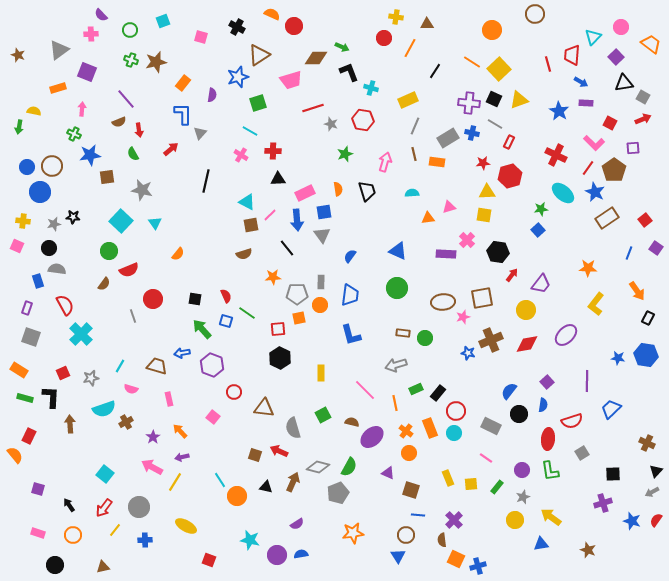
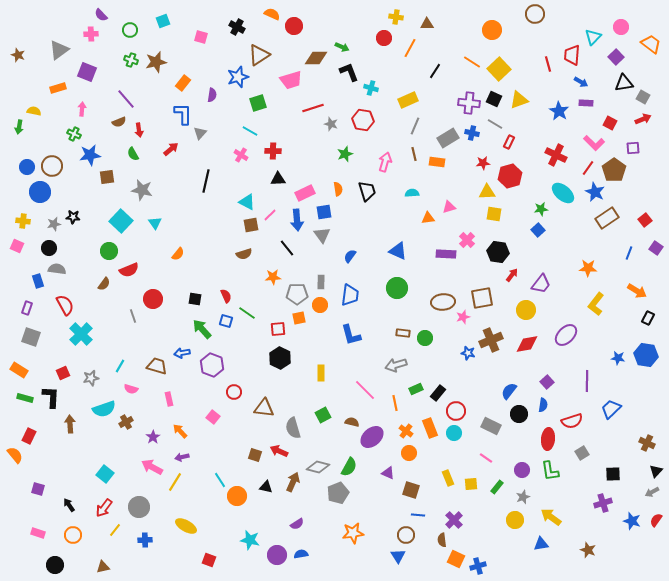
yellow square at (484, 215): moved 10 px right, 1 px up
orange arrow at (637, 291): rotated 24 degrees counterclockwise
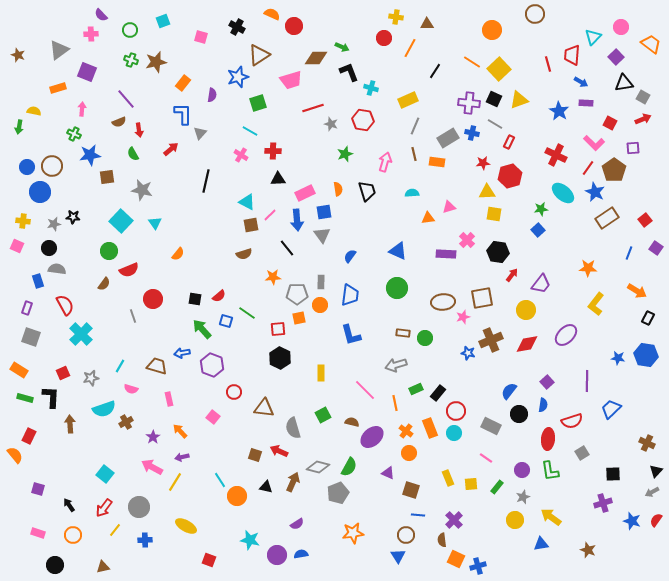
red semicircle at (226, 296): moved 7 px left; rotated 72 degrees clockwise
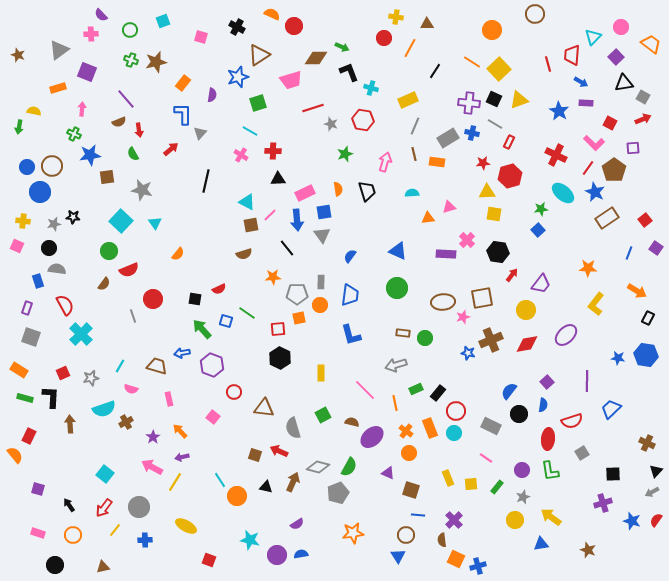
red semicircle at (219, 296): moved 7 px up; rotated 16 degrees clockwise
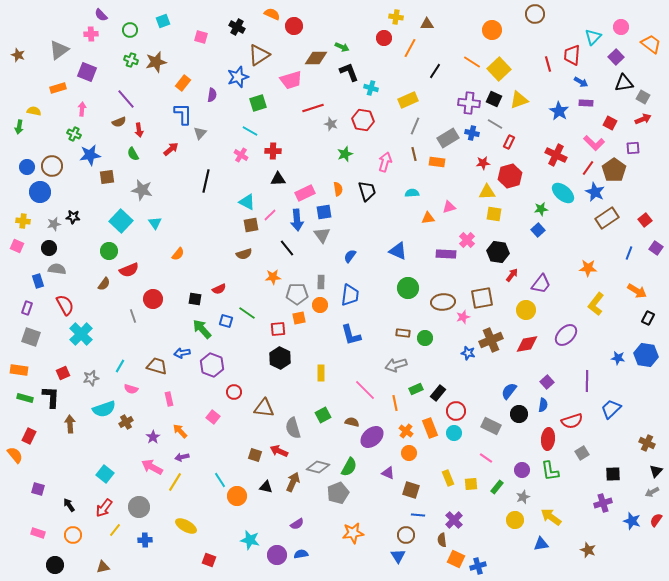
green circle at (397, 288): moved 11 px right
orange rectangle at (19, 370): rotated 24 degrees counterclockwise
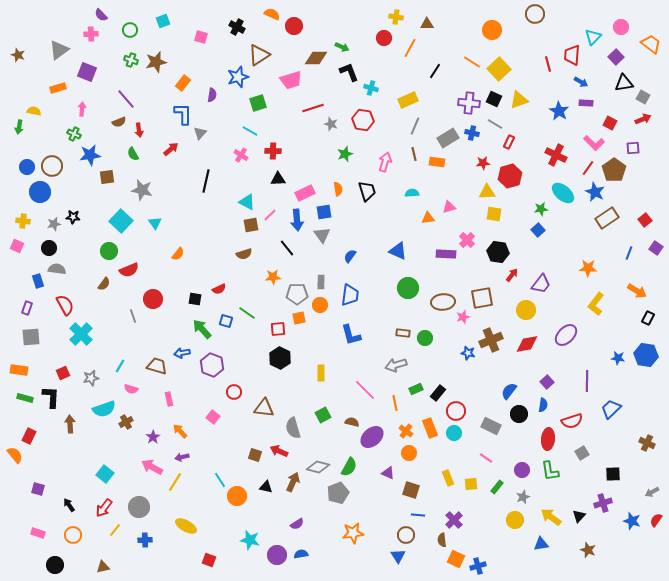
gray square at (31, 337): rotated 24 degrees counterclockwise
black triangle at (656, 471): moved 77 px left, 45 px down
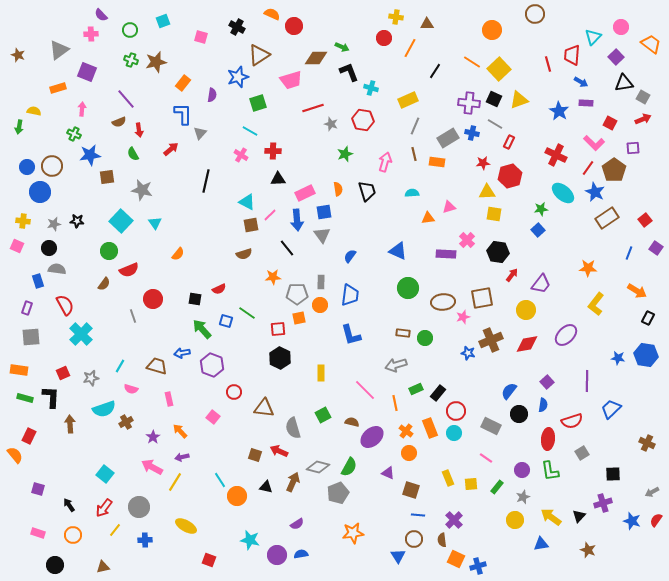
black star at (73, 217): moved 4 px right, 4 px down
brown circle at (406, 535): moved 8 px right, 4 px down
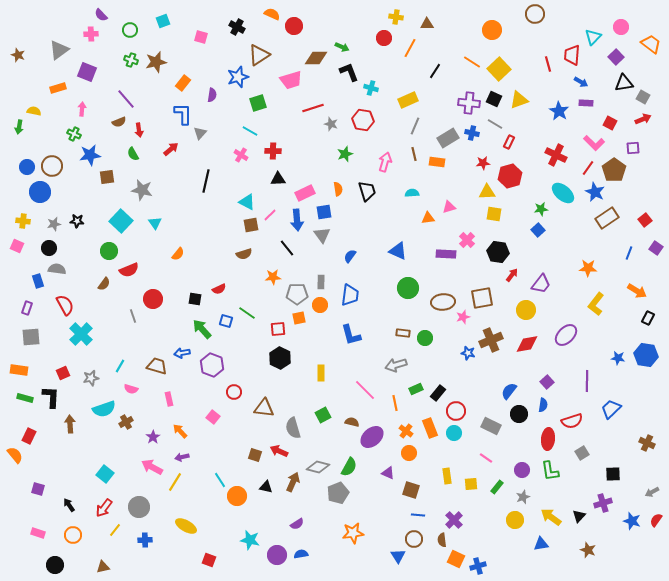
yellow rectangle at (448, 478): moved 1 px left, 2 px up; rotated 14 degrees clockwise
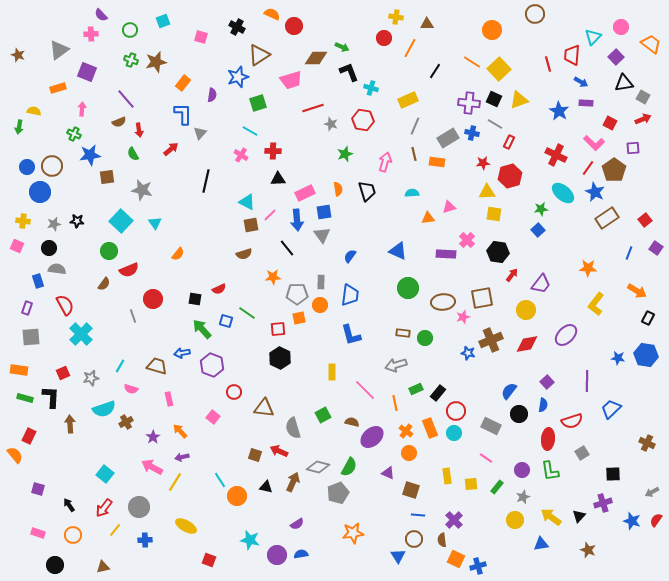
yellow rectangle at (321, 373): moved 11 px right, 1 px up
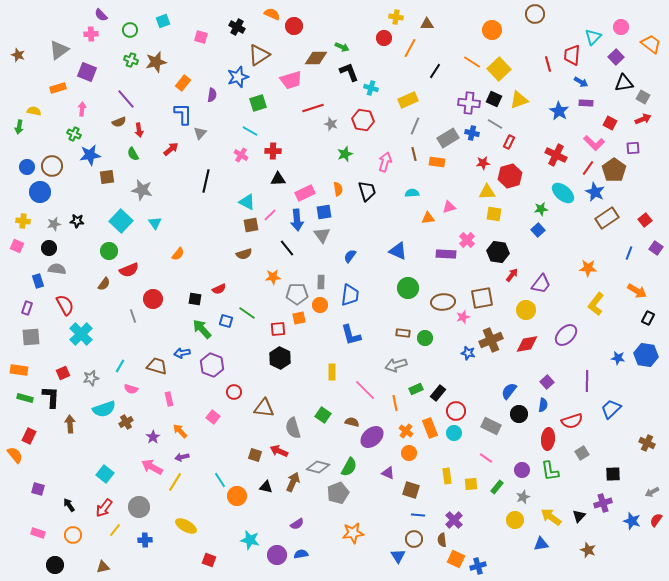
green square at (323, 415): rotated 28 degrees counterclockwise
